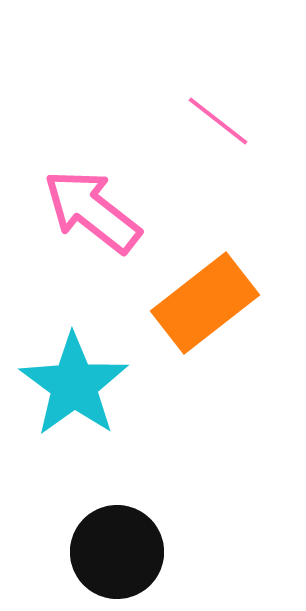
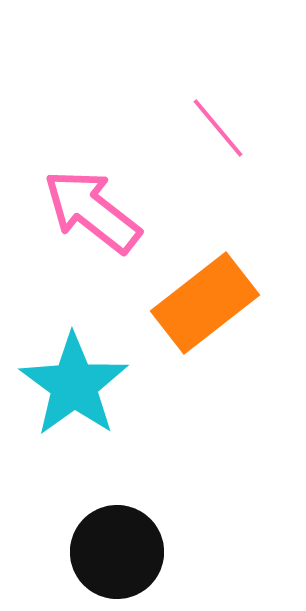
pink line: moved 7 px down; rotated 12 degrees clockwise
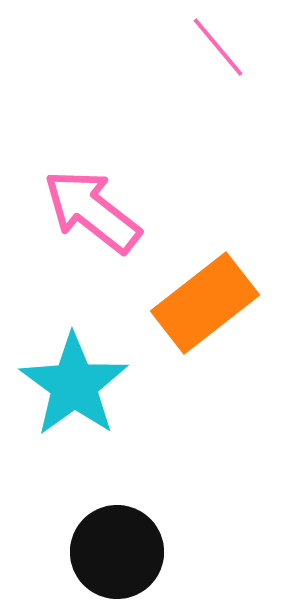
pink line: moved 81 px up
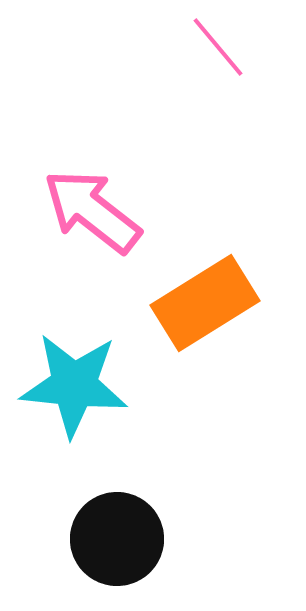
orange rectangle: rotated 6 degrees clockwise
cyan star: rotated 30 degrees counterclockwise
black circle: moved 13 px up
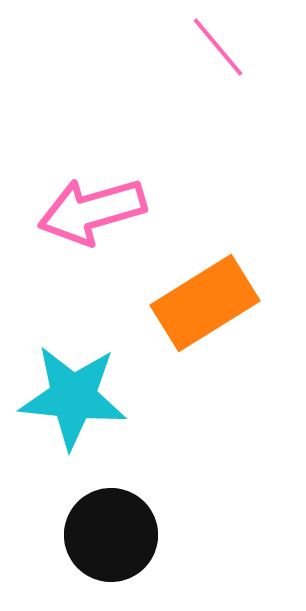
pink arrow: rotated 54 degrees counterclockwise
cyan star: moved 1 px left, 12 px down
black circle: moved 6 px left, 4 px up
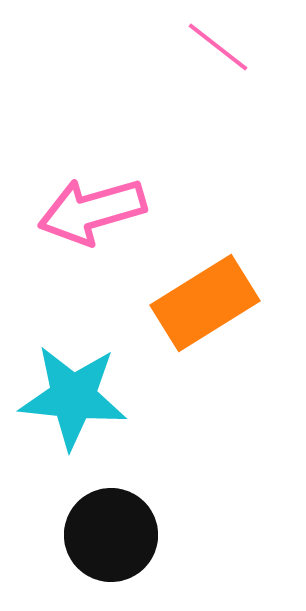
pink line: rotated 12 degrees counterclockwise
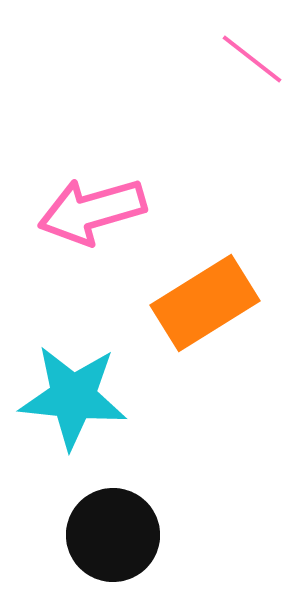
pink line: moved 34 px right, 12 px down
black circle: moved 2 px right
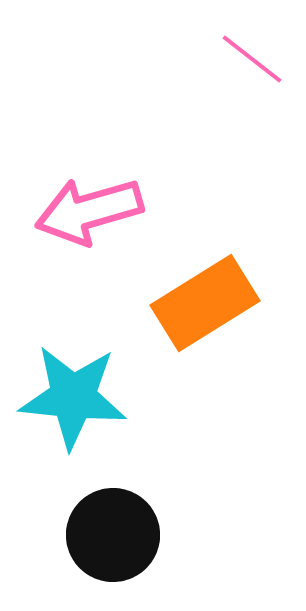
pink arrow: moved 3 px left
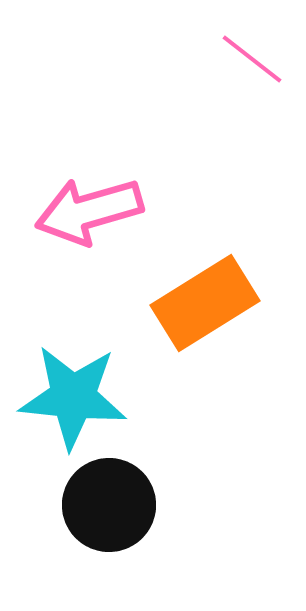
black circle: moved 4 px left, 30 px up
